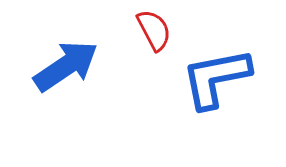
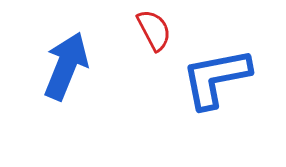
blue arrow: rotated 34 degrees counterclockwise
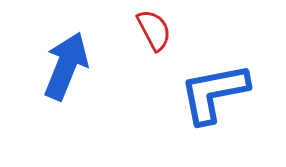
blue L-shape: moved 2 px left, 15 px down
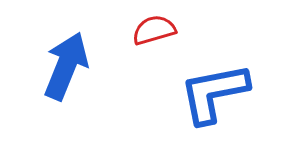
red semicircle: rotated 78 degrees counterclockwise
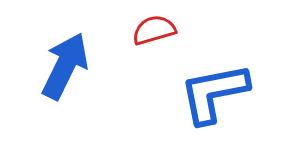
blue arrow: moved 1 px left; rotated 4 degrees clockwise
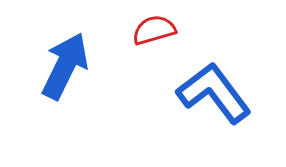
blue L-shape: rotated 64 degrees clockwise
